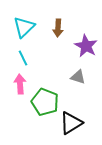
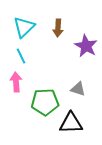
cyan line: moved 2 px left, 2 px up
gray triangle: moved 12 px down
pink arrow: moved 4 px left, 2 px up
green pentagon: rotated 24 degrees counterclockwise
black triangle: rotated 30 degrees clockwise
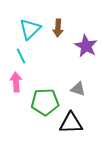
cyan triangle: moved 6 px right, 2 px down
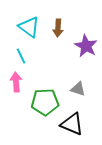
cyan triangle: moved 1 px left, 2 px up; rotated 40 degrees counterclockwise
black triangle: moved 1 px right, 1 px down; rotated 25 degrees clockwise
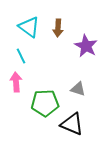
green pentagon: moved 1 px down
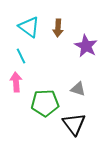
black triangle: moved 2 px right; rotated 30 degrees clockwise
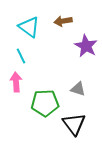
brown arrow: moved 5 px right, 7 px up; rotated 78 degrees clockwise
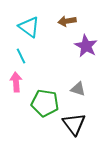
brown arrow: moved 4 px right
green pentagon: rotated 12 degrees clockwise
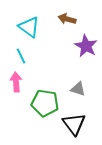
brown arrow: moved 2 px up; rotated 24 degrees clockwise
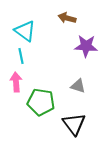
brown arrow: moved 1 px up
cyan triangle: moved 4 px left, 4 px down
purple star: rotated 25 degrees counterclockwise
cyan line: rotated 14 degrees clockwise
gray triangle: moved 3 px up
green pentagon: moved 4 px left, 1 px up
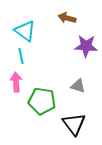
green pentagon: moved 1 px right, 1 px up
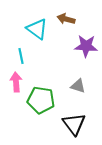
brown arrow: moved 1 px left, 1 px down
cyan triangle: moved 12 px right, 2 px up
green pentagon: moved 1 px left, 1 px up
